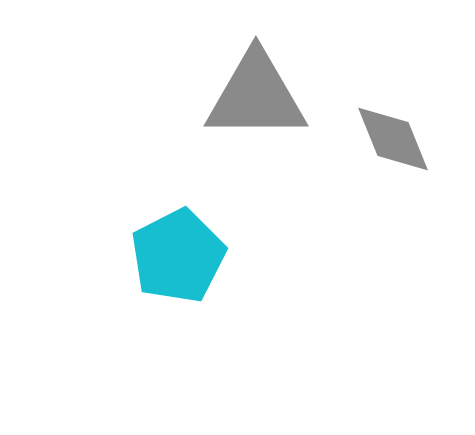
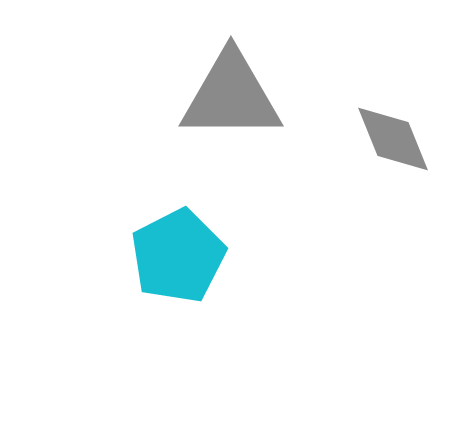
gray triangle: moved 25 px left
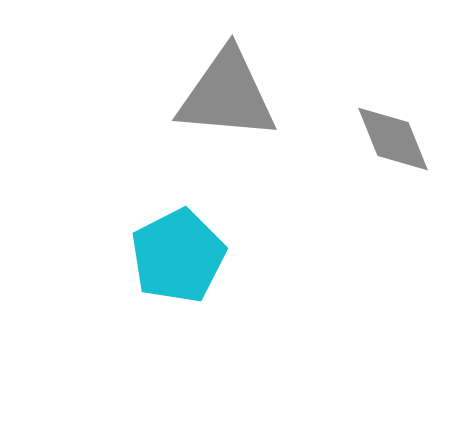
gray triangle: moved 4 px left, 1 px up; rotated 5 degrees clockwise
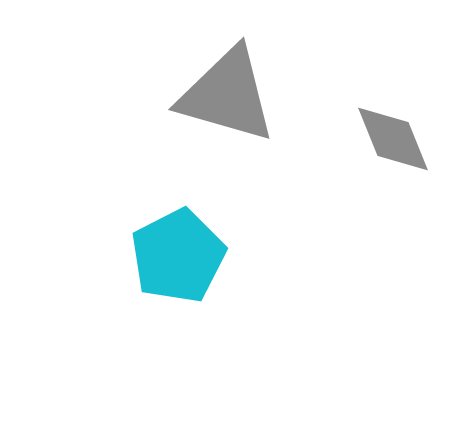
gray triangle: rotated 11 degrees clockwise
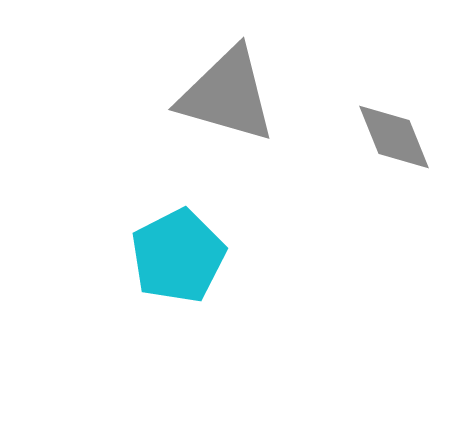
gray diamond: moved 1 px right, 2 px up
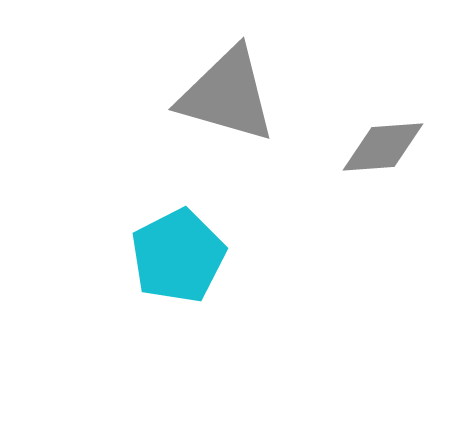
gray diamond: moved 11 px left, 10 px down; rotated 72 degrees counterclockwise
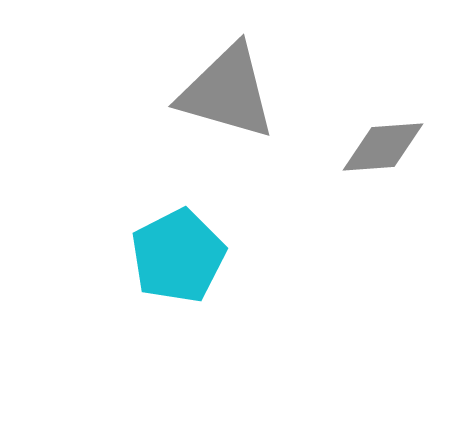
gray triangle: moved 3 px up
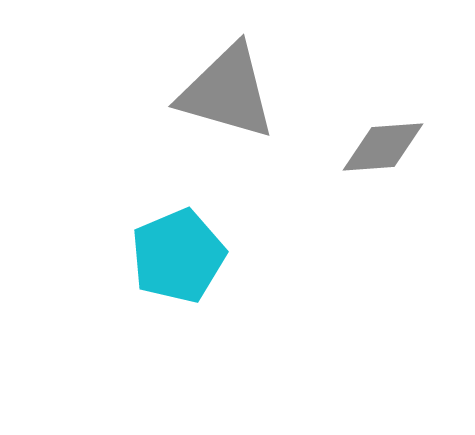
cyan pentagon: rotated 4 degrees clockwise
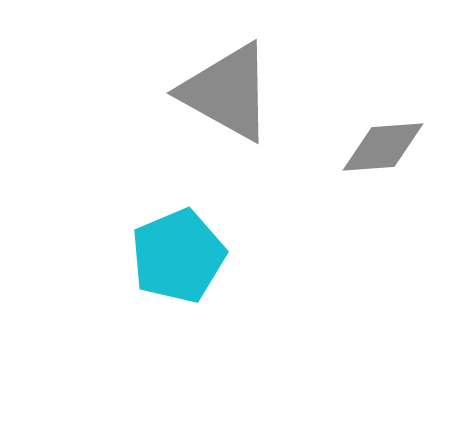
gray triangle: rotated 13 degrees clockwise
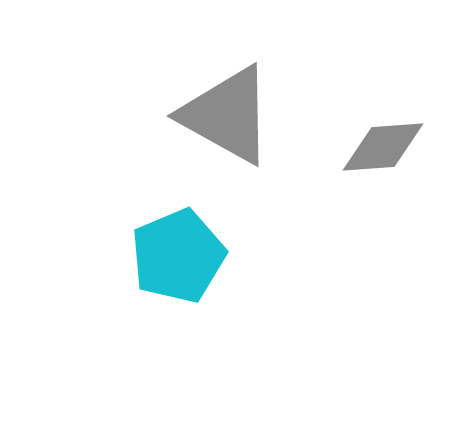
gray triangle: moved 23 px down
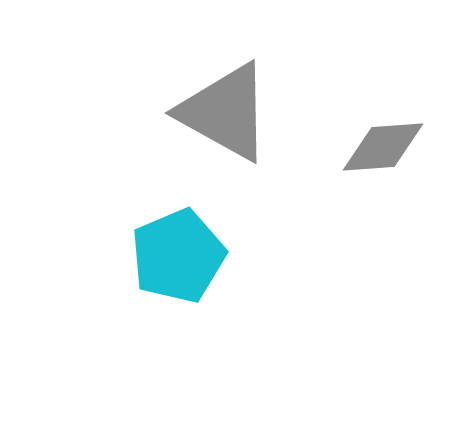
gray triangle: moved 2 px left, 3 px up
